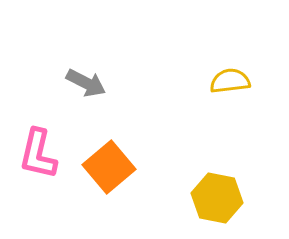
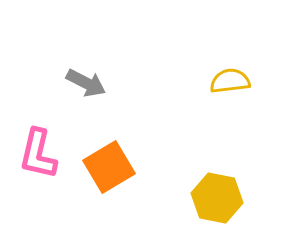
orange square: rotated 9 degrees clockwise
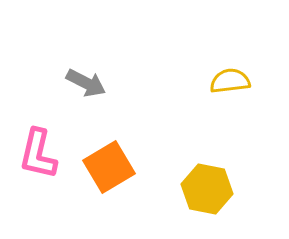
yellow hexagon: moved 10 px left, 9 px up
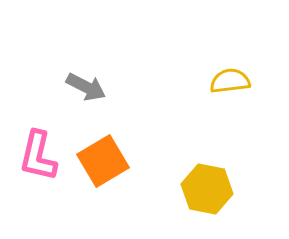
gray arrow: moved 4 px down
pink L-shape: moved 2 px down
orange square: moved 6 px left, 6 px up
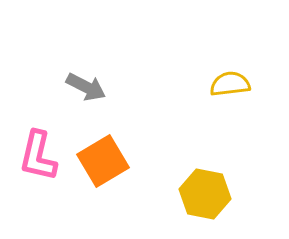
yellow semicircle: moved 3 px down
yellow hexagon: moved 2 px left, 5 px down
